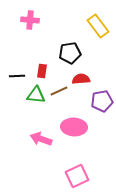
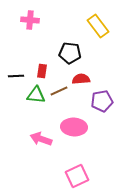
black pentagon: rotated 15 degrees clockwise
black line: moved 1 px left
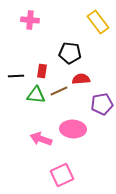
yellow rectangle: moved 4 px up
purple pentagon: moved 3 px down
pink ellipse: moved 1 px left, 2 px down
pink square: moved 15 px left, 1 px up
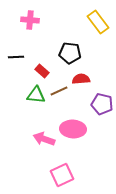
red rectangle: rotated 56 degrees counterclockwise
black line: moved 19 px up
purple pentagon: rotated 25 degrees clockwise
pink arrow: moved 3 px right
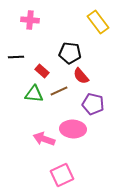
red semicircle: moved 3 px up; rotated 126 degrees counterclockwise
green triangle: moved 2 px left, 1 px up
purple pentagon: moved 9 px left
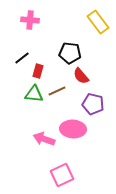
black line: moved 6 px right, 1 px down; rotated 35 degrees counterclockwise
red rectangle: moved 4 px left; rotated 64 degrees clockwise
brown line: moved 2 px left
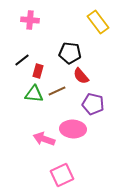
black line: moved 2 px down
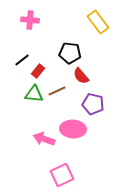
red rectangle: rotated 24 degrees clockwise
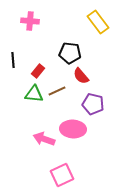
pink cross: moved 1 px down
black line: moved 9 px left; rotated 56 degrees counterclockwise
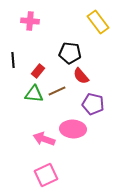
pink square: moved 16 px left
